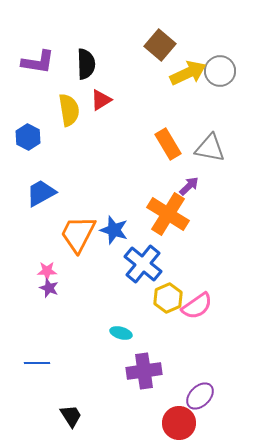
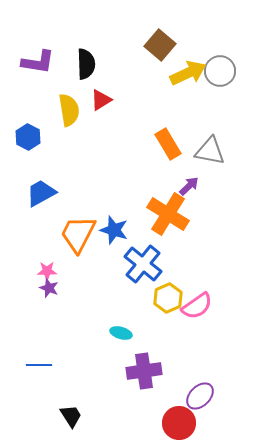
gray triangle: moved 3 px down
blue line: moved 2 px right, 2 px down
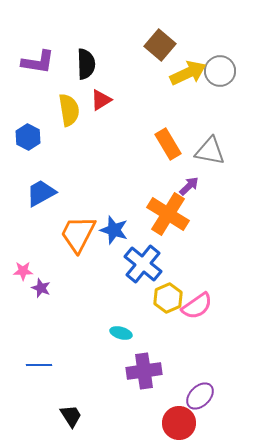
pink star: moved 24 px left
purple star: moved 8 px left
